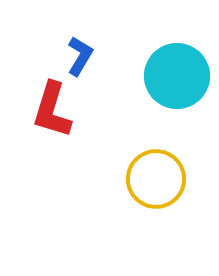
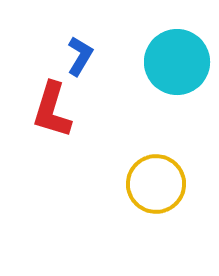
cyan circle: moved 14 px up
yellow circle: moved 5 px down
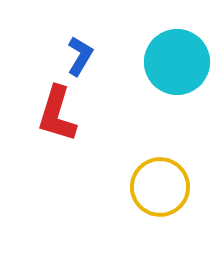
red L-shape: moved 5 px right, 4 px down
yellow circle: moved 4 px right, 3 px down
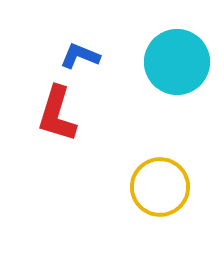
blue L-shape: rotated 99 degrees counterclockwise
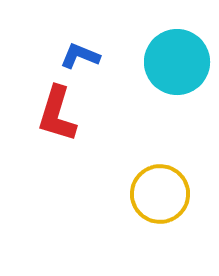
yellow circle: moved 7 px down
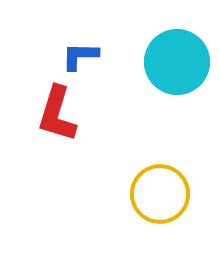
blue L-shape: rotated 21 degrees counterclockwise
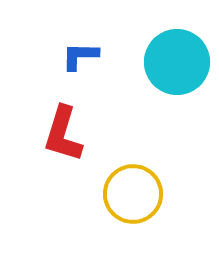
red L-shape: moved 6 px right, 20 px down
yellow circle: moved 27 px left
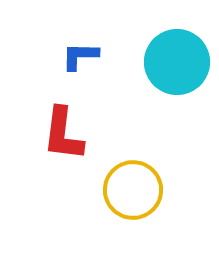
red L-shape: rotated 10 degrees counterclockwise
yellow circle: moved 4 px up
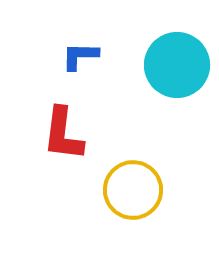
cyan circle: moved 3 px down
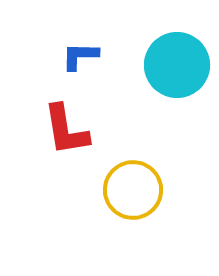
red L-shape: moved 3 px right, 4 px up; rotated 16 degrees counterclockwise
